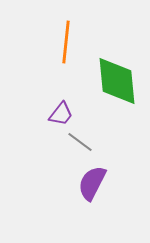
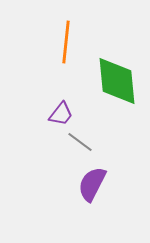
purple semicircle: moved 1 px down
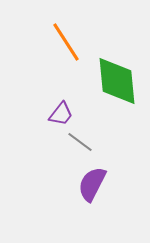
orange line: rotated 39 degrees counterclockwise
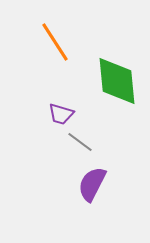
orange line: moved 11 px left
purple trapezoid: rotated 68 degrees clockwise
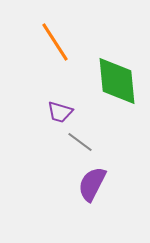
purple trapezoid: moved 1 px left, 2 px up
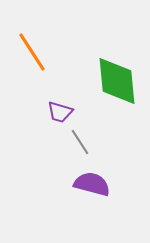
orange line: moved 23 px left, 10 px down
gray line: rotated 20 degrees clockwise
purple semicircle: rotated 78 degrees clockwise
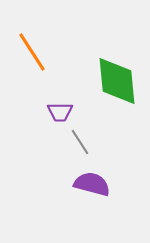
purple trapezoid: rotated 16 degrees counterclockwise
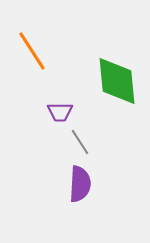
orange line: moved 1 px up
purple semicircle: moved 12 px left; rotated 78 degrees clockwise
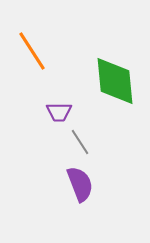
green diamond: moved 2 px left
purple trapezoid: moved 1 px left
purple semicircle: rotated 24 degrees counterclockwise
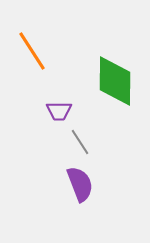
green diamond: rotated 6 degrees clockwise
purple trapezoid: moved 1 px up
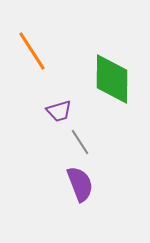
green diamond: moved 3 px left, 2 px up
purple trapezoid: rotated 16 degrees counterclockwise
